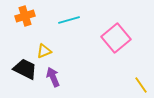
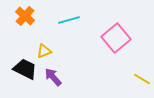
orange cross: rotated 30 degrees counterclockwise
purple arrow: rotated 18 degrees counterclockwise
yellow line: moved 1 px right, 6 px up; rotated 24 degrees counterclockwise
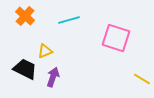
pink square: rotated 32 degrees counterclockwise
yellow triangle: moved 1 px right
purple arrow: rotated 60 degrees clockwise
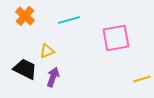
pink square: rotated 28 degrees counterclockwise
yellow triangle: moved 2 px right
yellow line: rotated 48 degrees counterclockwise
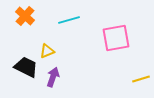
black trapezoid: moved 1 px right, 2 px up
yellow line: moved 1 px left
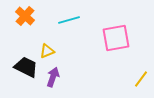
yellow line: rotated 36 degrees counterclockwise
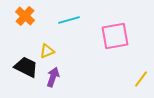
pink square: moved 1 px left, 2 px up
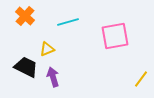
cyan line: moved 1 px left, 2 px down
yellow triangle: moved 2 px up
purple arrow: rotated 36 degrees counterclockwise
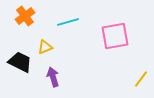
orange cross: rotated 12 degrees clockwise
yellow triangle: moved 2 px left, 2 px up
black trapezoid: moved 6 px left, 5 px up
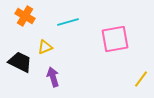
orange cross: rotated 24 degrees counterclockwise
pink square: moved 3 px down
